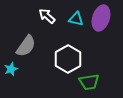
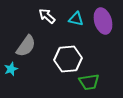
purple ellipse: moved 2 px right, 3 px down; rotated 35 degrees counterclockwise
white hexagon: rotated 24 degrees clockwise
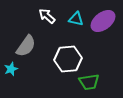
purple ellipse: rotated 70 degrees clockwise
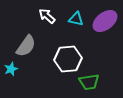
purple ellipse: moved 2 px right
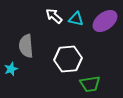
white arrow: moved 7 px right
gray semicircle: rotated 140 degrees clockwise
green trapezoid: moved 1 px right, 2 px down
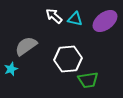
cyan triangle: moved 1 px left
gray semicircle: rotated 60 degrees clockwise
green trapezoid: moved 2 px left, 4 px up
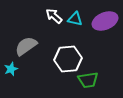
purple ellipse: rotated 15 degrees clockwise
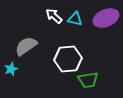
purple ellipse: moved 1 px right, 3 px up
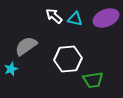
green trapezoid: moved 5 px right
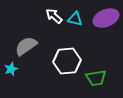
white hexagon: moved 1 px left, 2 px down
green trapezoid: moved 3 px right, 2 px up
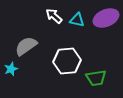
cyan triangle: moved 2 px right, 1 px down
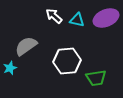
cyan star: moved 1 px left, 1 px up
